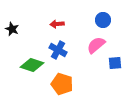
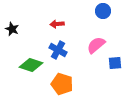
blue circle: moved 9 px up
green diamond: moved 1 px left
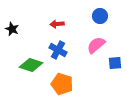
blue circle: moved 3 px left, 5 px down
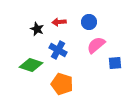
blue circle: moved 11 px left, 6 px down
red arrow: moved 2 px right, 2 px up
black star: moved 25 px right
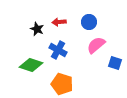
blue square: rotated 24 degrees clockwise
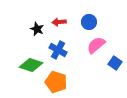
blue square: rotated 16 degrees clockwise
orange pentagon: moved 6 px left, 2 px up
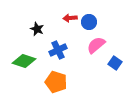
red arrow: moved 11 px right, 4 px up
blue cross: rotated 36 degrees clockwise
green diamond: moved 7 px left, 4 px up
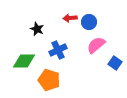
green diamond: rotated 20 degrees counterclockwise
orange pentagon: moved 7 px left, 2 px up
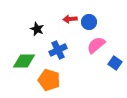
red arrow: moved 1 px down
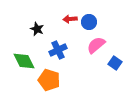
green diamond: rotated 65 degrees clockwise
